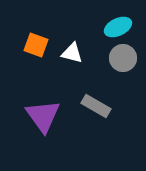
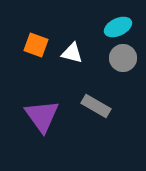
purple triangle: moved 1 px left
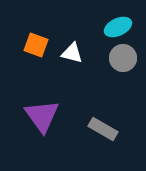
gray rectangle: moved 7 px right, 23 px down
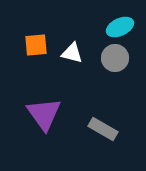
cyan ellipse: moved 2 px right
orange square: rotated 25 degrees counterclockwise
gray circle: moved 8 px left
purple triangle: moved 2 px right, 2 px up
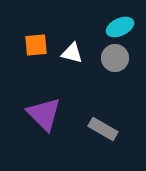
purple triangle: rotated 9 degrees counterclockwise
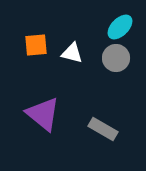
cyan ellipse: rotated 20 degrees counterclockwise
gray circle: moved 1 px right
purple triangle: moved 1 px left; rotated 6 degrees counterclockwise
